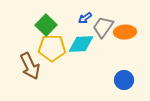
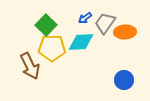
gray trapezoid: moved 2 px right, 4 px up
cyan diamond: moved 2 px up
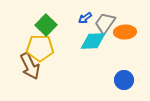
cyan diamond: moved 12 px right, 1 px up
yellow pentagon: moved 12 px left
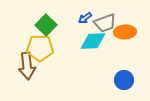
gray trapezoid: rotated 145 degrees counterclockwise
brown arrow: moved 3 px left; rotated 20 degrees clockwise
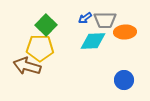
gray trapezoid: moved 3 px up; rotated 20 degrees clockwise
brown arrow: rotated 112 degrees clockwise
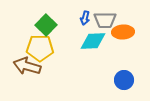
blue arrow: rotated 40 degrees counterclockwise
orange ellipse: moved 2 px left
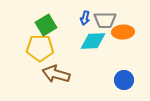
green square: rotated 15 degrees clockwise
brown arrow: moved 29 px right, 8 px down
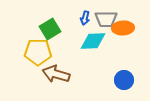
gray trapezoid: moved 1 px right, 1 px up
green square: moved 4 px right, 4 px down
orange ellipse: moved 4 px up
yellow pentagon: moved 2 px left, 4 px down
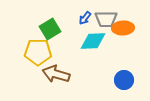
blue arrow: rotated 24 degrees clockwise
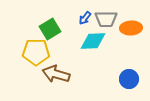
orange ellipse: moved 8 px right
yellow pentagon: moved 2 px left
blue circle: moved 5 px right, 1 px up
